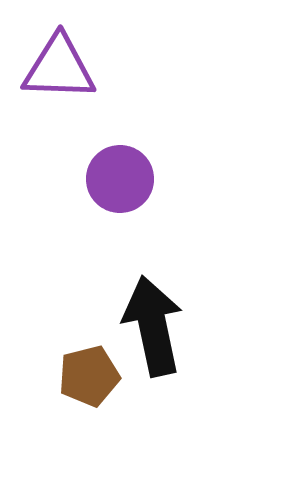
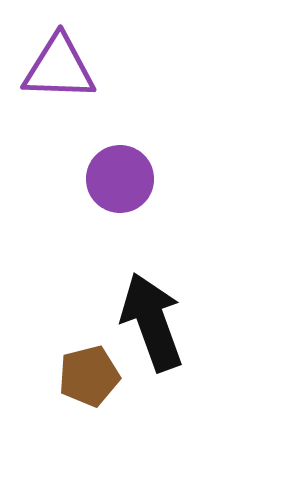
black arrow: moved 1 px left, 4 px up; rotated 8 degrees counterclockwise
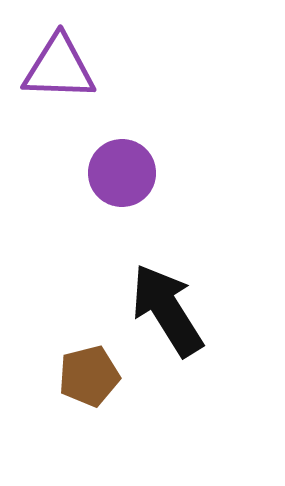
purple circle: moved 2 px right, 6 px up
black arrow: moved 15 px right, 12 px up; rotated 12 degrees counterclockwise
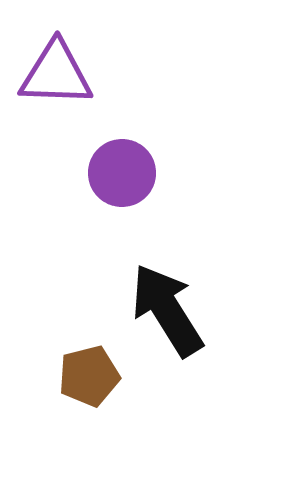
purple triangle: moved 3 px left, 6 px down
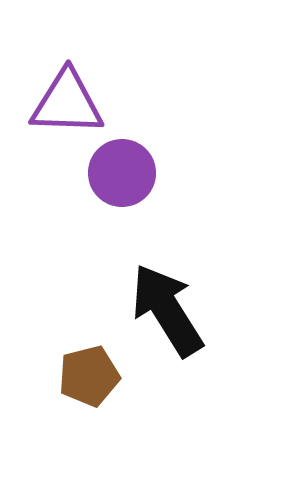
purple triangle: moved 11 px right, 29 px down
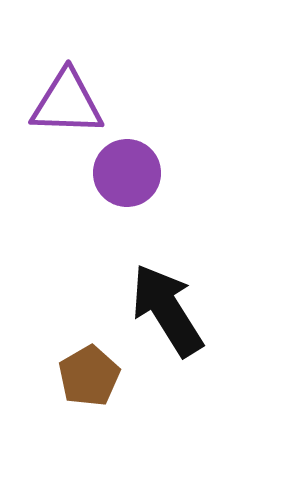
purple circle: moved 5 px right
brown pentagon: rotated 16 degrees counterclockwise
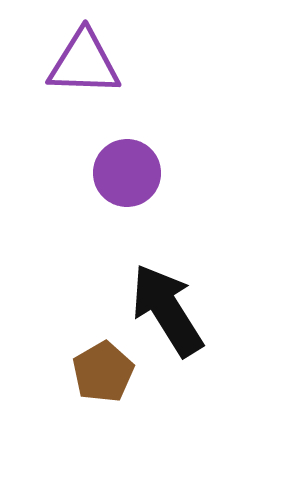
purple triangle: moved 17 px right, 40 px up
brown pentagon: moved 14 px right, 4 px up
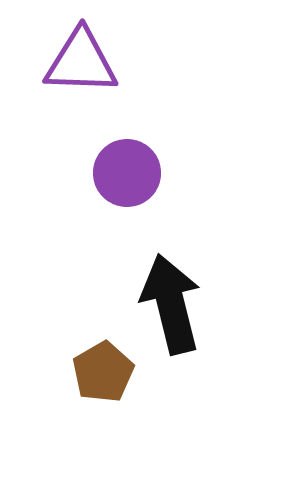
purple triangle: moved 3 px left, 1 px up
black arrow: moved 4 px right, 6 px up; rotated 18 degrees clockwise
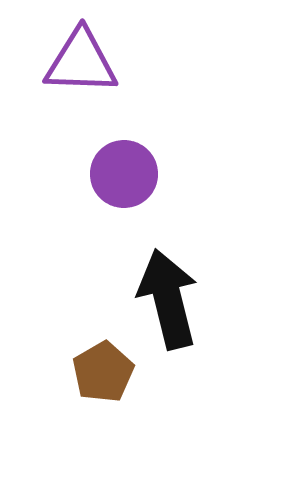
purple circle: moved 3 px left, 1 px down
black arrow: moved 3 px left, 5 px up
